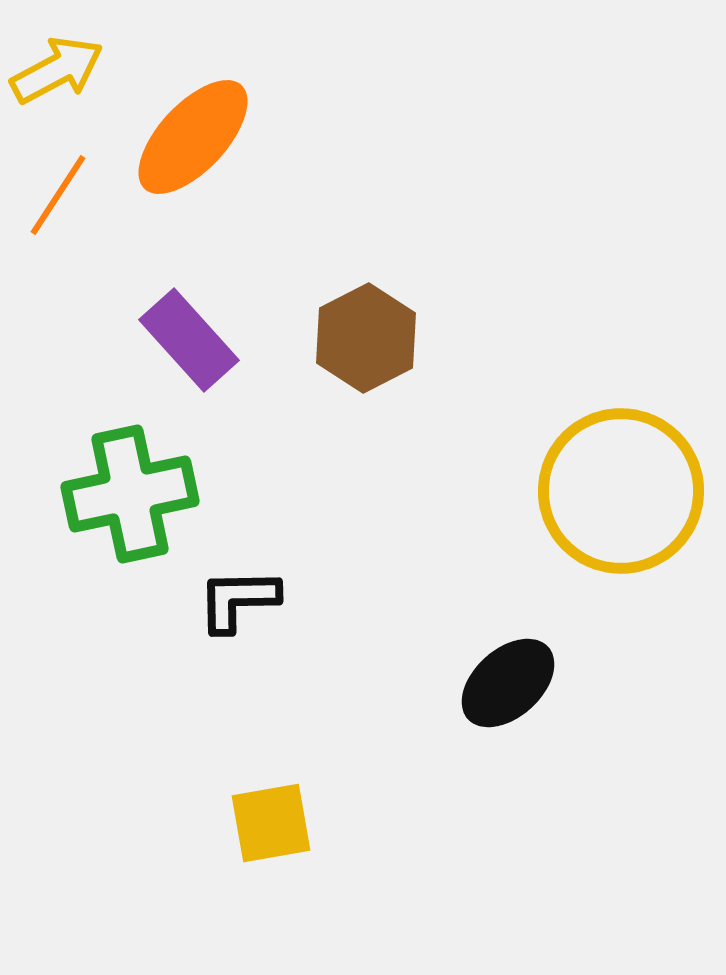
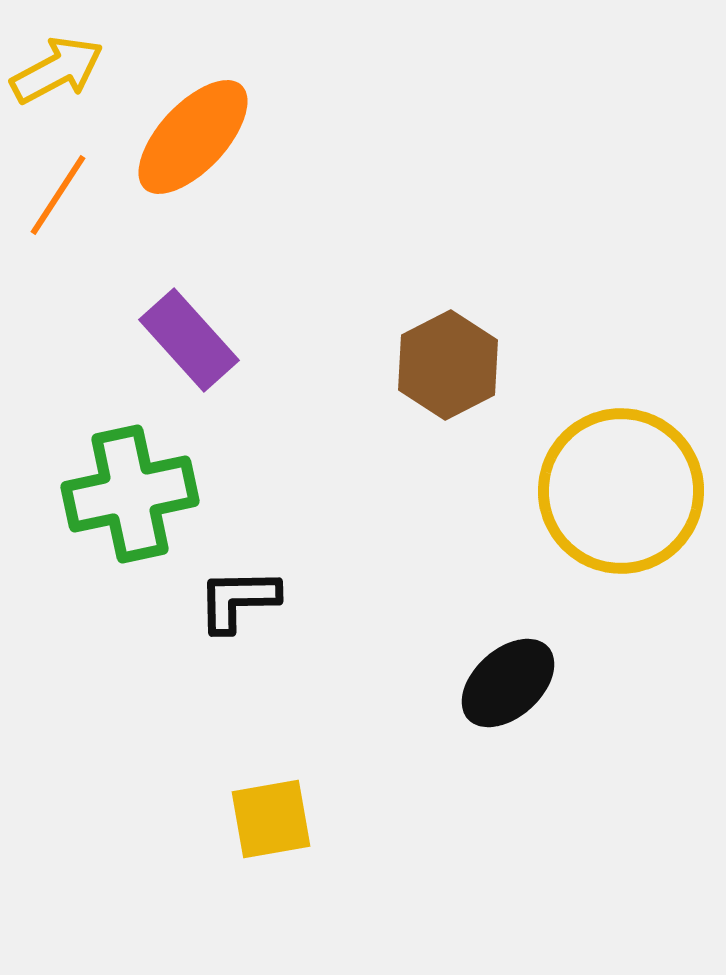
brown hexagon: moved 82 px right, 27 px down
yellow square: moved 4 px up
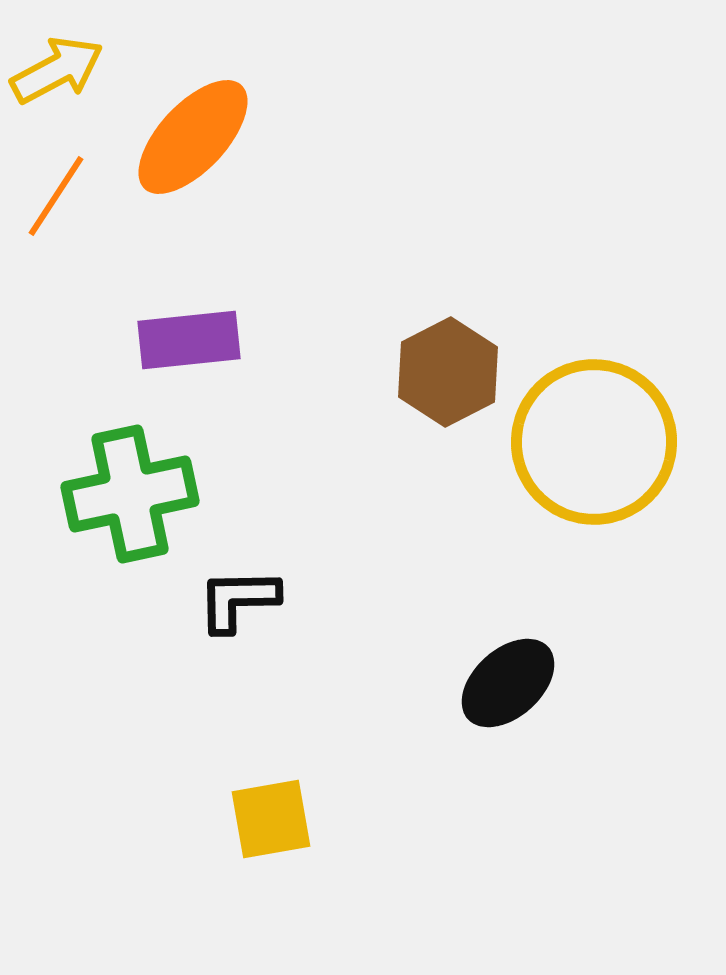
orange line: moved 2 px left, 1 px down
purple rectangle: rotated 54 degrees counterclockwise
brown hexagon: moved 7 px down
yellow circle: moved 27 px left, 49 px up
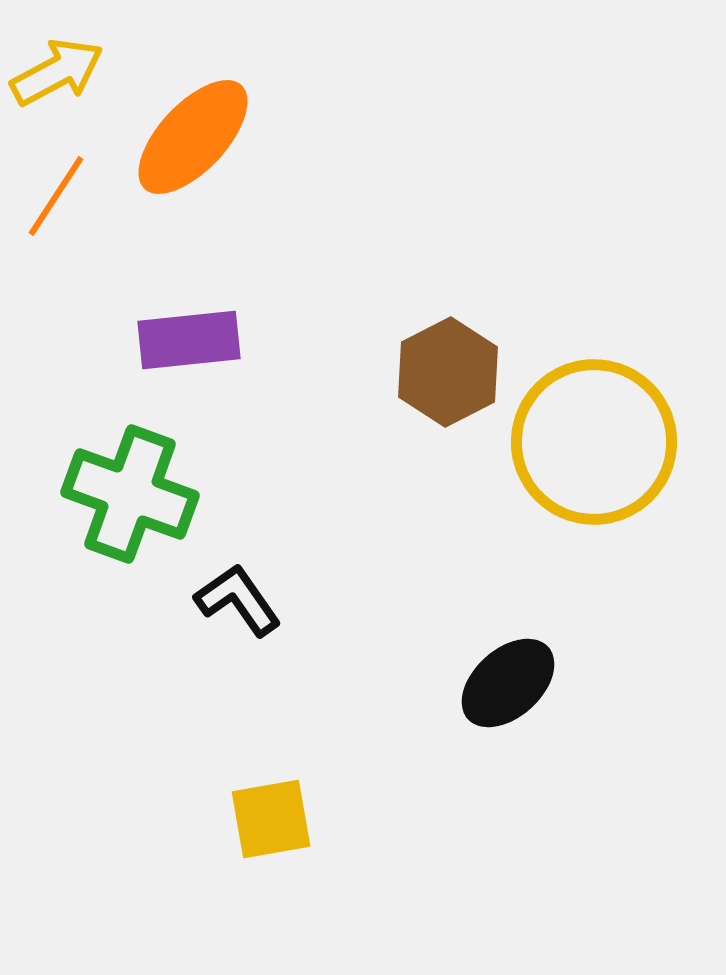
yellow arrow: moved 2 px down
green cross: rotated 32 degrees clockwise
black L-shape: rotated 56 degrees clockwise
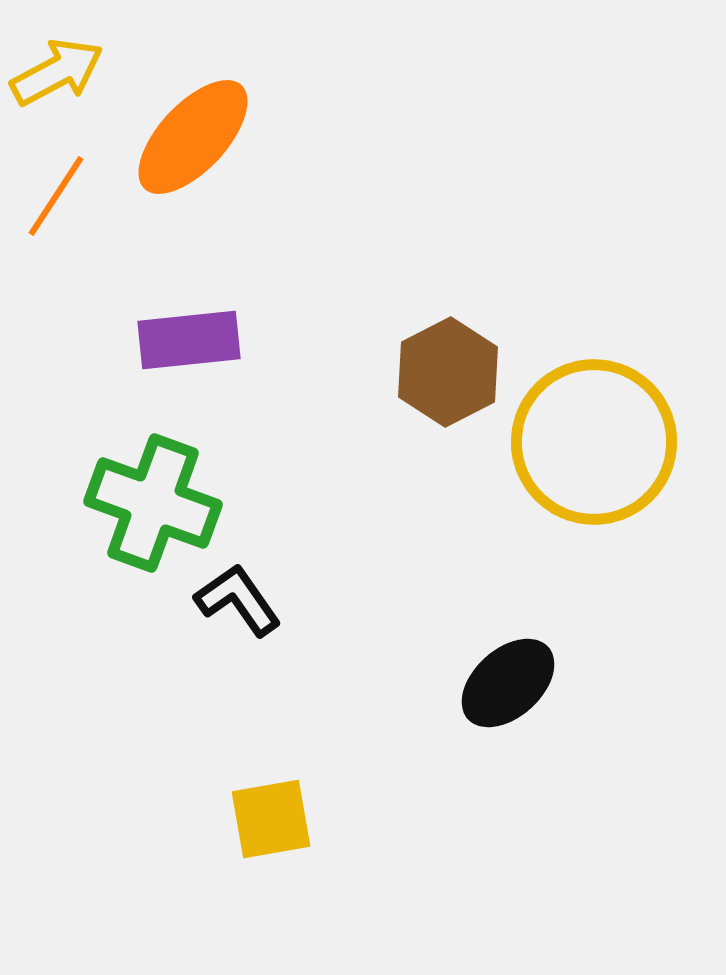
green cross: moved 23 px right, 9 px down
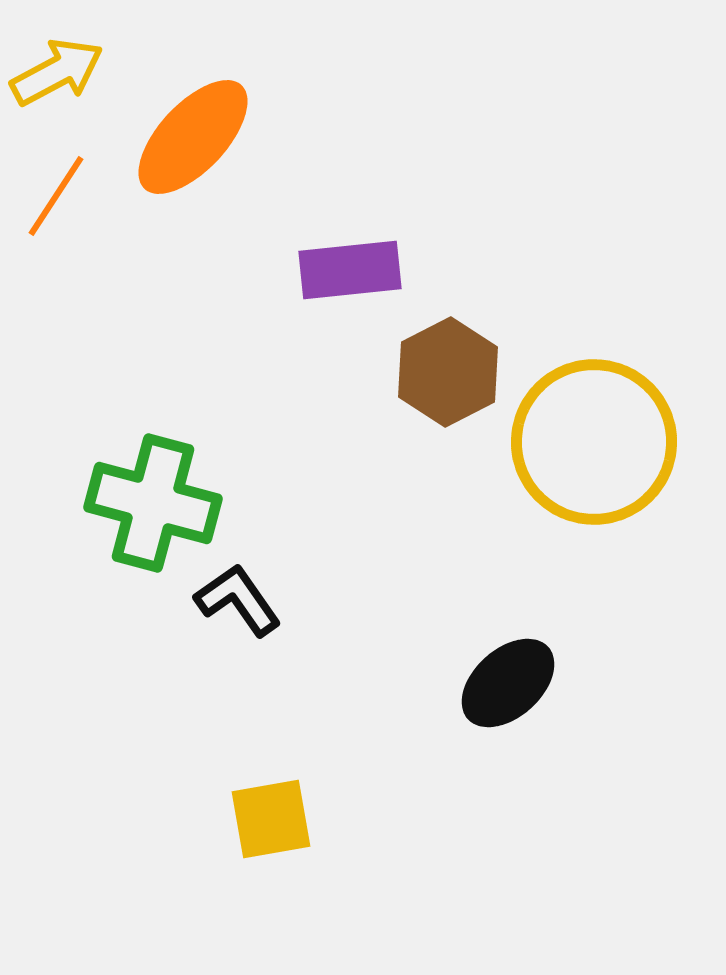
purple rectangle: moved 161 px right, 70 px up
green cross: rotated 5 degrees counterclockwise
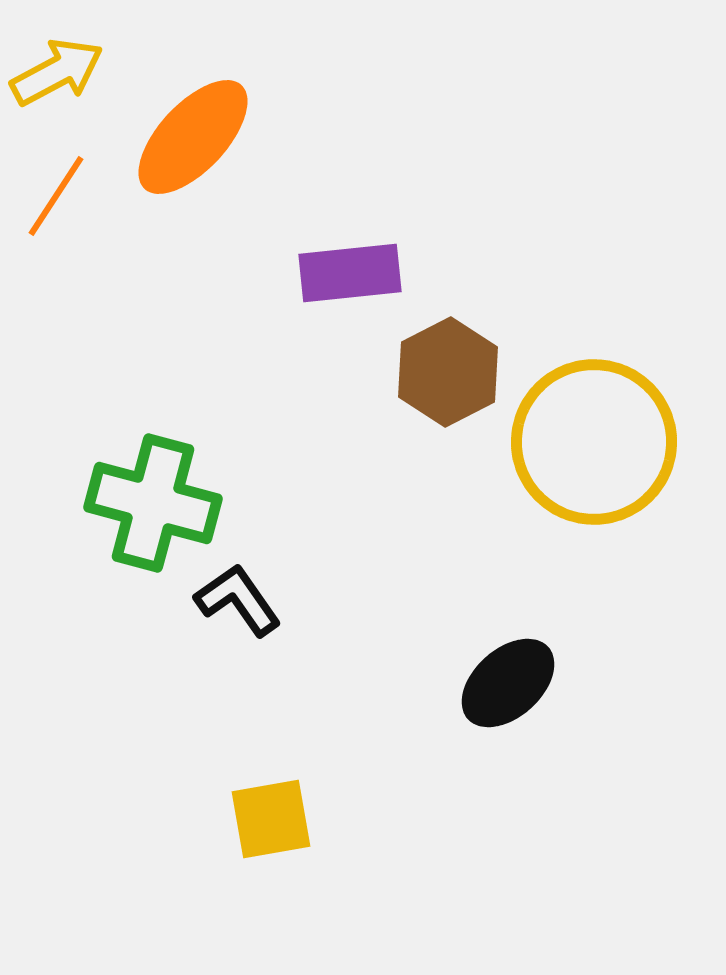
purple rectangle: moved 3 px down
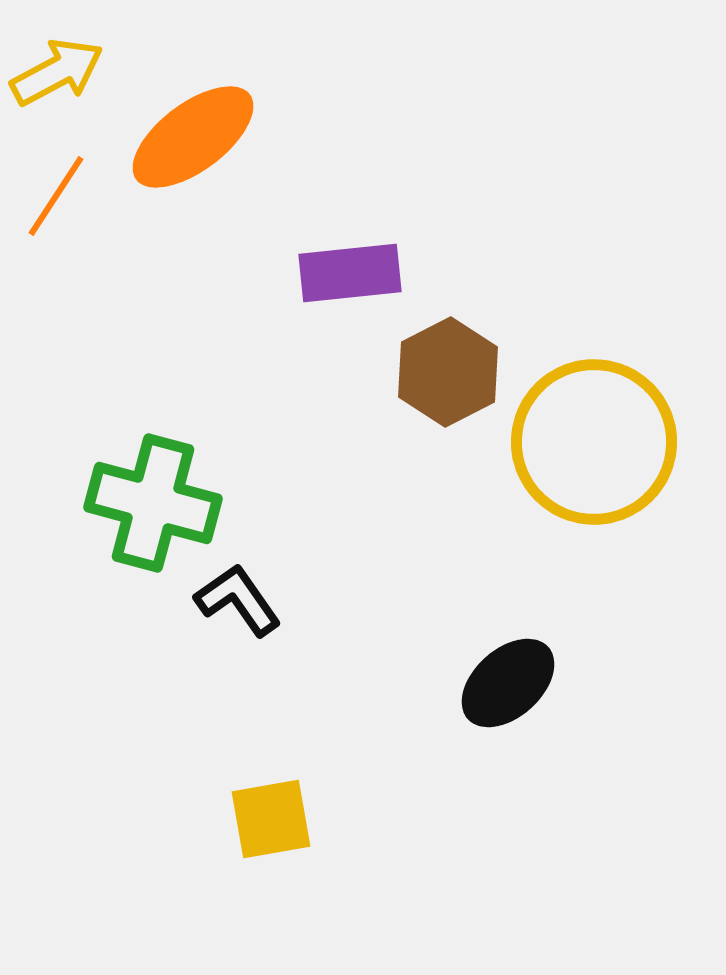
orange ellipse: rotated 10 degrees clockwise
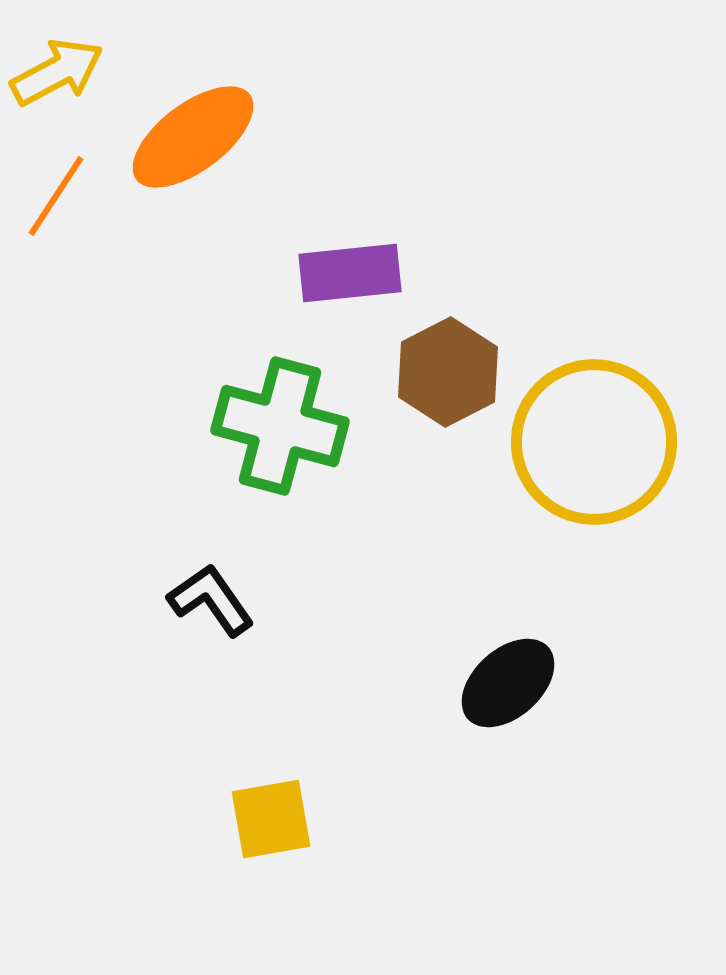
green cross: moved 127 px right, 77 px up
black L-shape: moved 27 px left
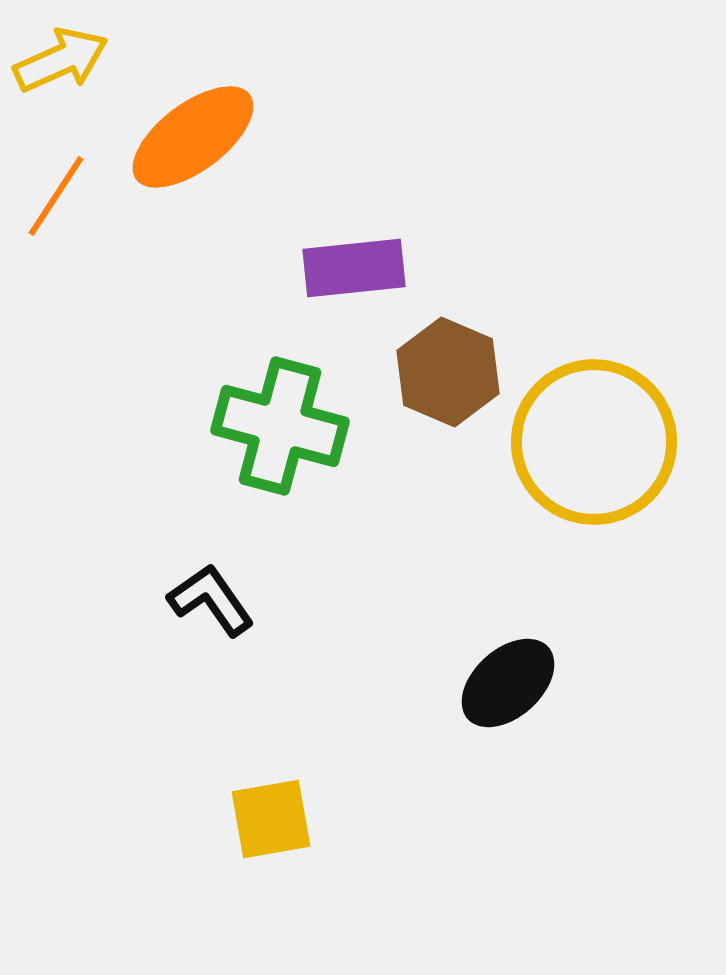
yellow arrow: moved 4 px right, 12 px up; rotated 4 degrees clockwise
purple rectangle: moved 4 px right, 5 px up
brown hexagon: rotated 10 degrees counterclockwise
